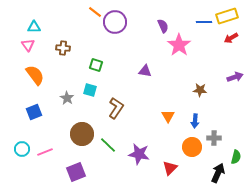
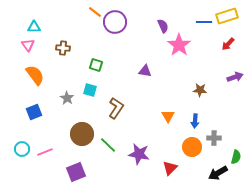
red arrow: moved 3 px left, 6 px down; rotated 16 degrees counterclockwise
black arrow: rotated 144 degrees counterclockwise
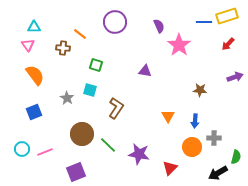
orange line: moved 15 px left, 22 px down
purple semicircle: moved 4 px left
